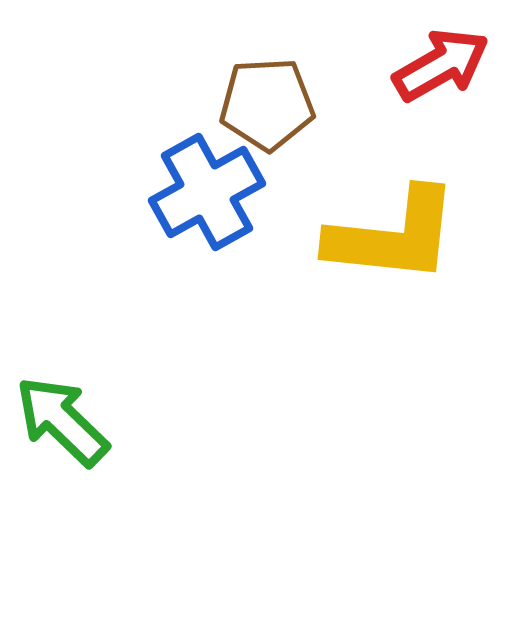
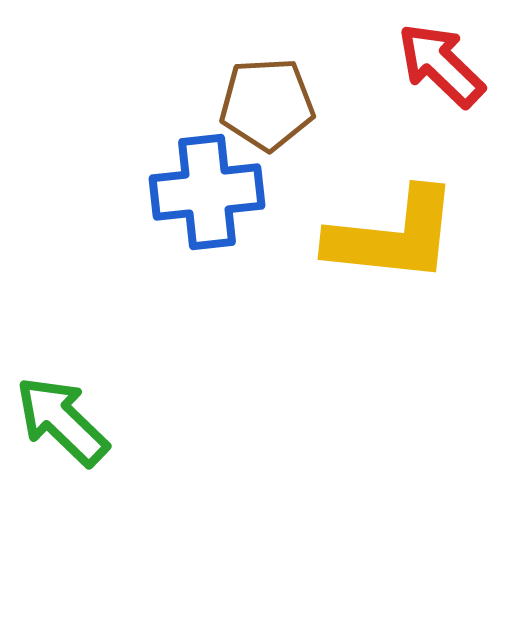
red arrow: rotated 106 degrees counterclockwise
blue cross: rotated 23 degrees clockwise
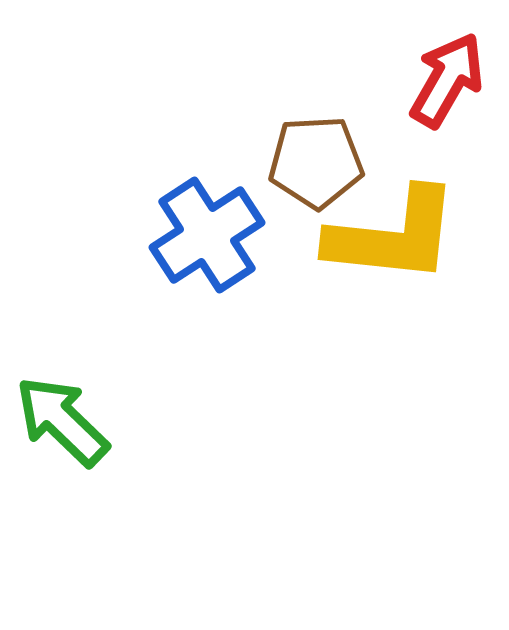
red arrow: moved 6 px right, 15 px down; rotated 76 degrees clockwise
brown pentagon: moved 49 px right, 58 px down
blue cross: moved 43 px down; rotated 27 degrees counterclockwise
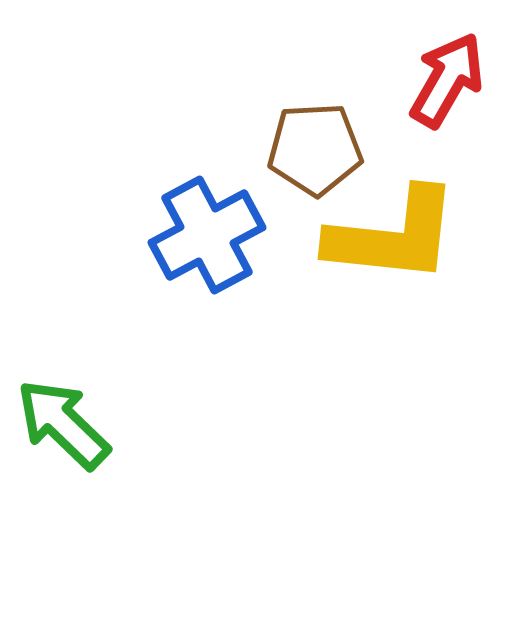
brown pentagon: moved 1 px left, 13 px up
blue cross: rotated 5 degrees clockwise
green arrow: moved 1 px right, 3 px down
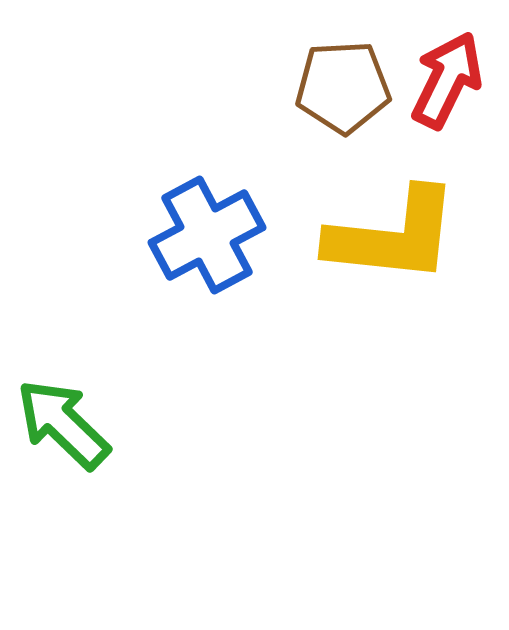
red arrow: rotated 4 degrees counterclockwise
brown pentagon: moved 28 px right, 62 px up
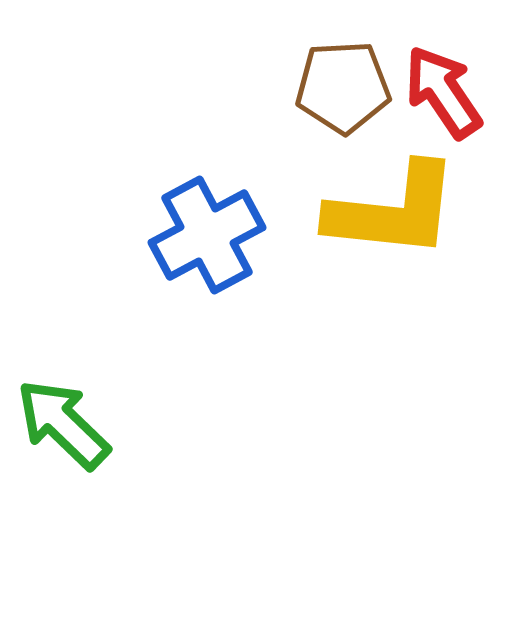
red arrow: moved 4 px left, 12 px down; rotated 60 degrees counterclockwise
yellow L-shape: moved 25 px up
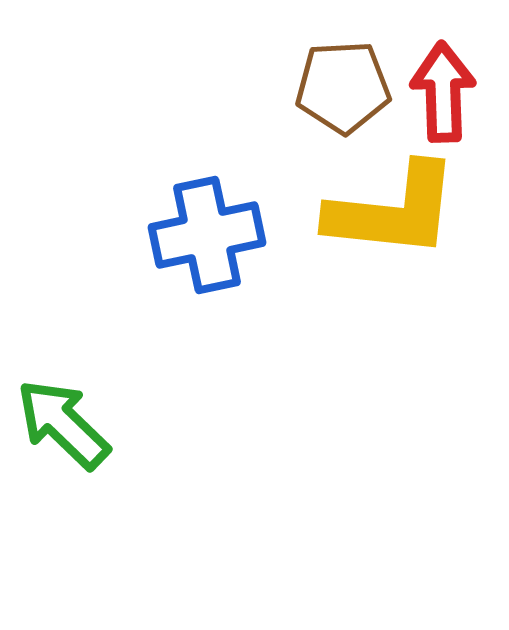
red arrow: rotated 32 degrees clockwise
blue cross: rotated 16 degrees clockwise
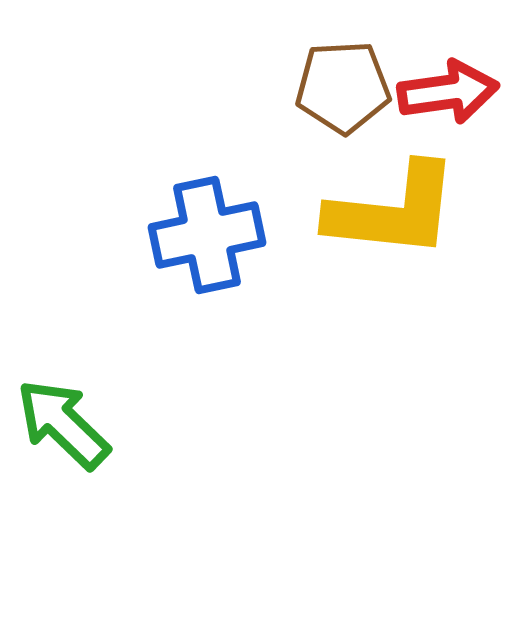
red arrow: moved 5 px right; rotated 84 degrees clockwise
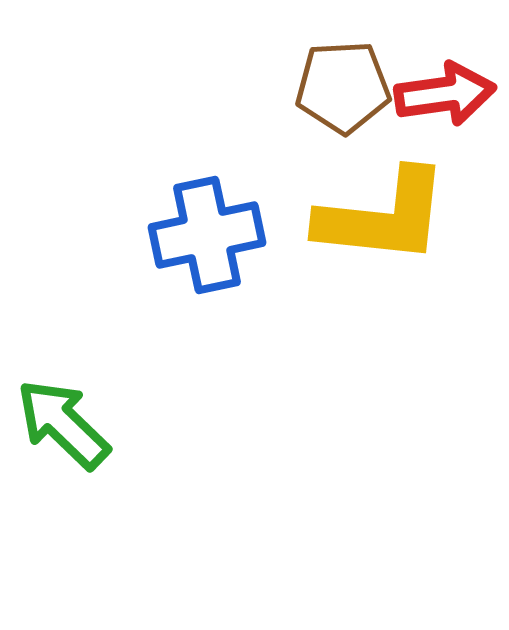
red arrow: moved 3 px left, 2 px down
yellow L-shape: moved 10 px left, 6 px down
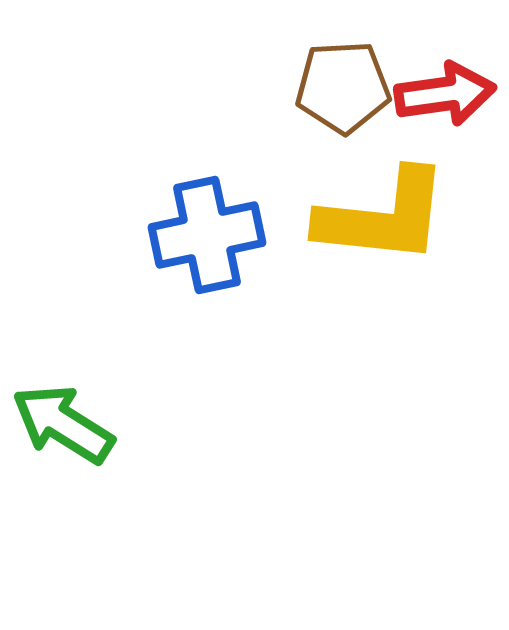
green arrow: rotated 12 degrees counterclockwise
